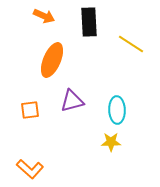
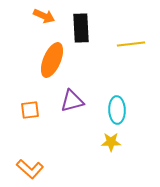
black rectangle: moved 8 px left, 6 px down
yellow line: rotated 40 degrees counterclockwise
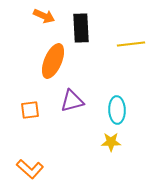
orange ellipse: moved 1 px right, 1 px down
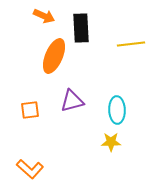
orange ellipse: moved 1 px right, 5 px up
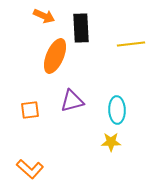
orange ellipse: moved 1 px right
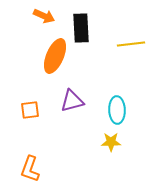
orange L-shape: rotated 68 degrees clockwise
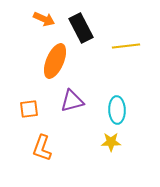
orange arrow: moved 3 px down
black rectangle: rotated 24 degrees counterclockwise
yellow line: moved 5 px left, 2 px down
orange ellipse: moved 5 px down
orange square: moved 1 px left, 1 px up
orange L-shape: moved 12 px right, 21 px up
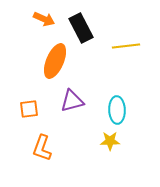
yellow star: moved 1 px left, 1 px up
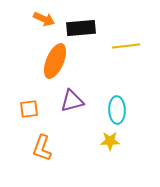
black rectangle: rotated 68 degrees counterclockwise
